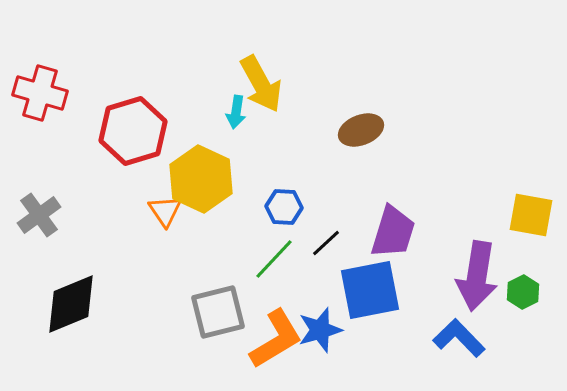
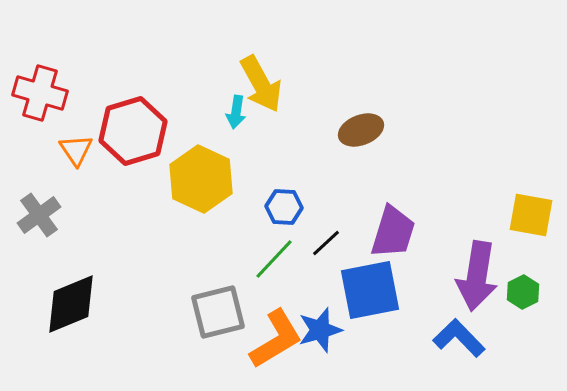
orange triangle: moved 89 px left, 61 px up
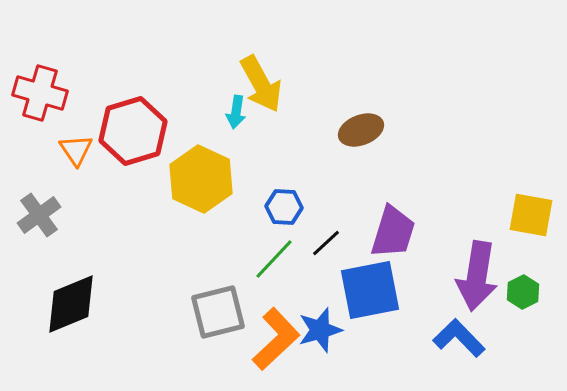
orange L-shape: rotated 12 degrees counterclockwise
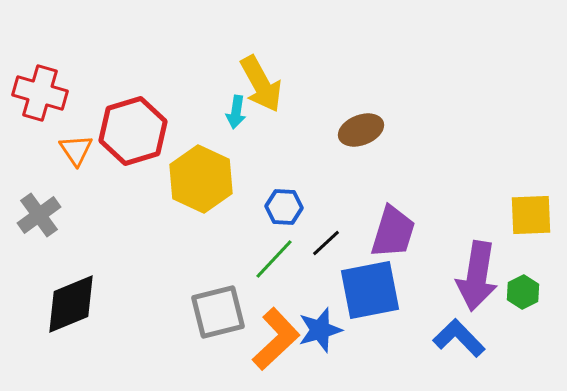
yellow square: rotated 12 degrees counterclockwise
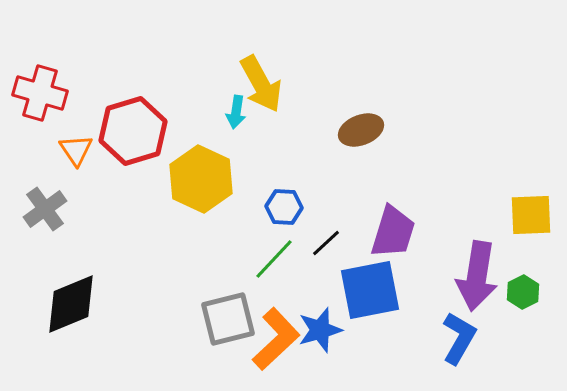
gray cross: moved 6 px right, 6 px up
gray square: moved 10 px right, 7 px down
blue L-shape: rotated 74 degrees clockwise
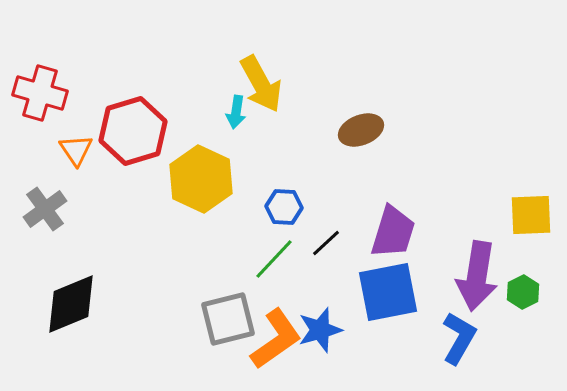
blue square: moved 18 px right, 2 px down
orange L-shape: rotated 8 degrees clockwise
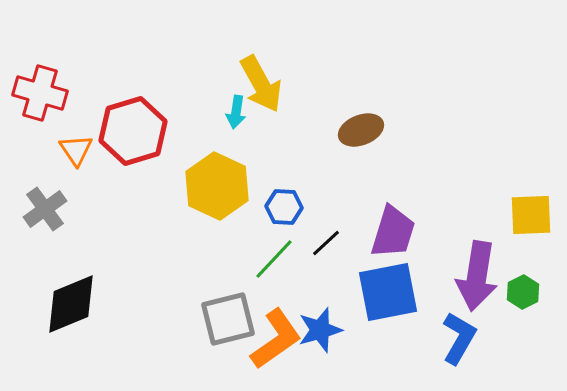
yellow hexagon: moved 16 px right, 7 px down
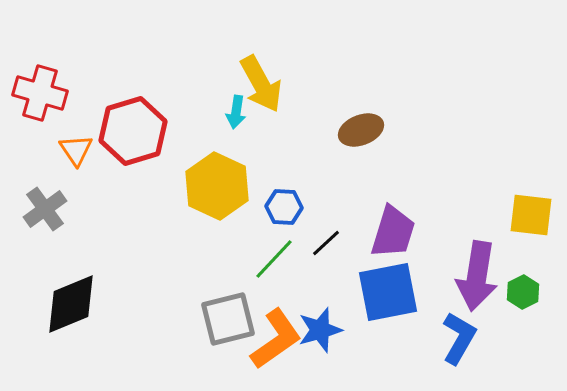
yellow square: rotated 9 degrees clockwise
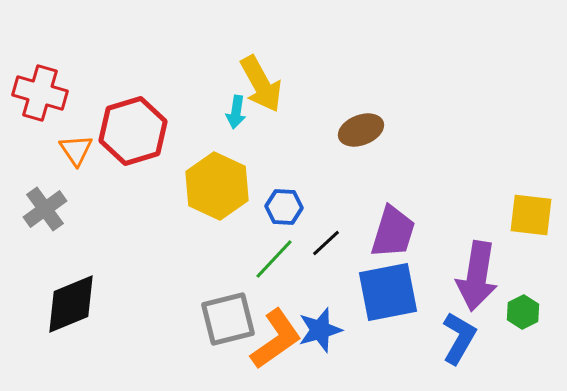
green hexagon: moved 20 px down
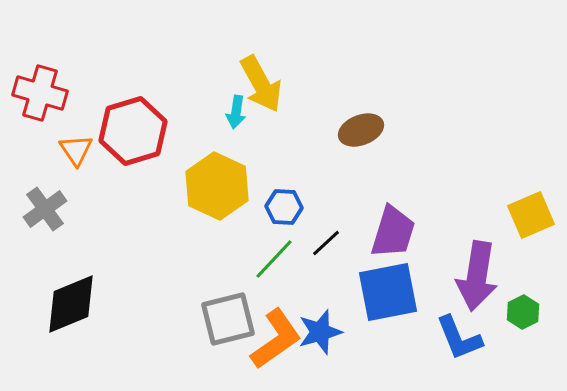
yellow square: rotated 30 degrees counterclockwise
blue star: moved 2 px down
blue L-shape: rotated 128 degrees clockwise
